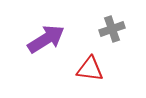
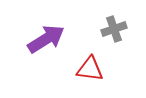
gray cross: moved 2 px right
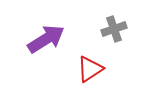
red triangle: rotated 40 degrees counterclockwise
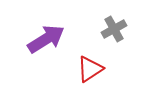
gray cross: rotated 10 degrees counterclockwise
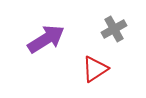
red triangle: moved 5 px right
